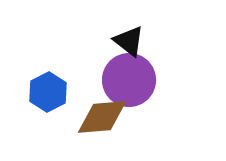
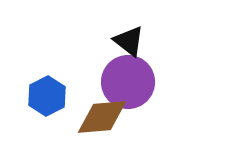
purple circle: moved 1 px left, 2 px down
blue hexagon: moved 1 px left, 4 px down
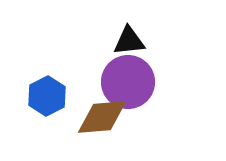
black triangle: rotated 44 degrees counterclockwise
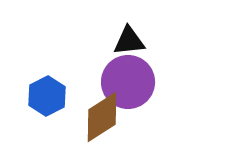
brown diamond: rotated 28 degrees counterclockwise
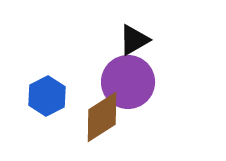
black triangle: moved 5 px right, 1 px up; rotated 24 degrees counterclockwise
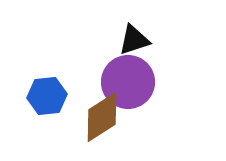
black triangle: rotated 12 degrees clockwise
blue hexagon: rotated 21 degrees clockwise
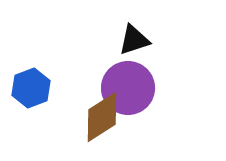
purple circle: moved 6 px down
blue hexagon: moved 16 px left, 8 px up; rotated 15 degrees counterclockwise
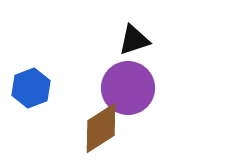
brown diamond: moved 1 px left, 11 px down
